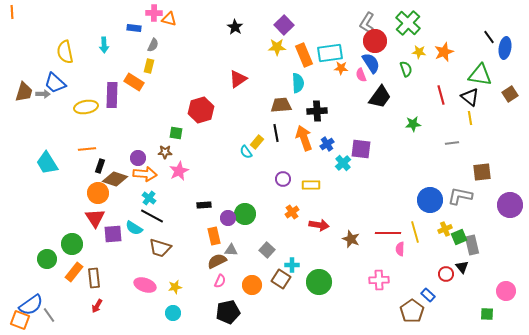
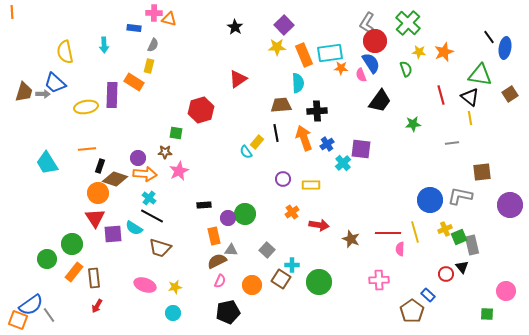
black trapezoid at (380, 97): moved 4 px down
orange square at (20, 320): moved 2 px left
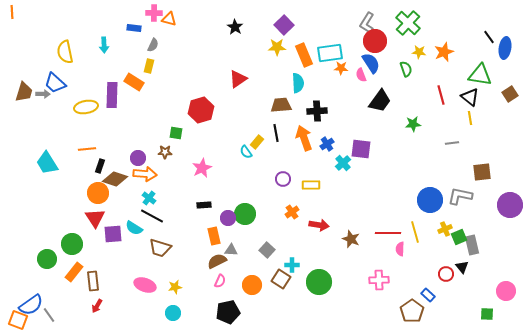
pink star at (179, 171): moved 23 px right, 3 px up
brown rectangle at (94, 278): moved 1 px left, 3 px down
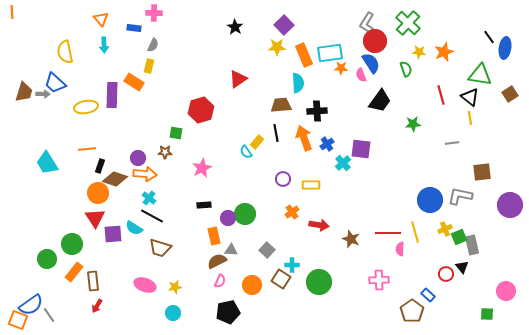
orange triangle at (169, 19): moved 68 px left; rotated 35 degrees clockwise
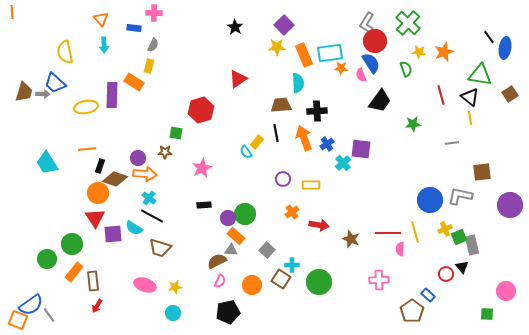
orange rectangle at (214, 236): moved 22 px right; rotated 36 degrees counterclockwise
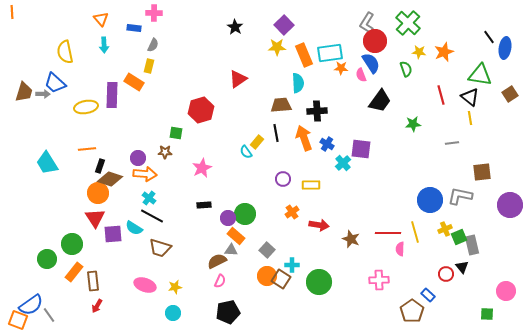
blue cross at (327, 144): rotated 24 degrees counterclockwise
brown diamond at (115, 179): moved 5 px left
orange circle at (252, 285): moved 15 px right, 9 px up
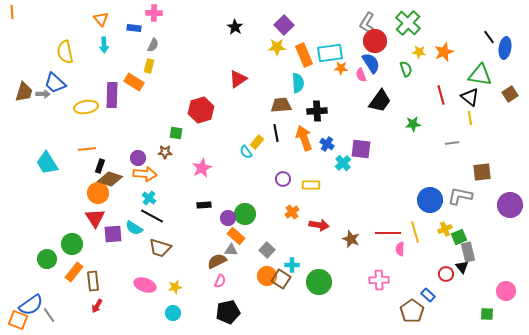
gray rectangle at (472, 245): moved 4 px left, 7 px down
